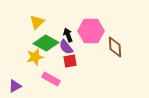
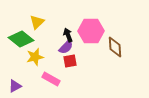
green diamond: moved 25 px left, 4 px up; rotated 10 degrees clockwise
purple semicircle: rotated 98 degrees counterclockwise
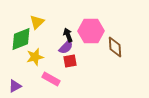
green diamond: rotated 60 degrees counterclockwise
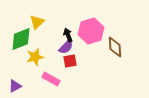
pink hexagon: rotated 15 degrees counterclockwise
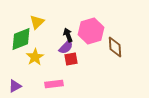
yellow star: rotated 18 degrees counterclockwise
red square: moved 1 px right, 2 px up
pink rectangle: moved 3 px right, 5 px down; rotated 36 degrees counterclockwise
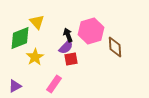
yellow triangle: rotated 28 degrees counterclockwise
green diamond: moved 1 px left, 1 px up
pink rectangle: rotated 48 degrees counterclockwise
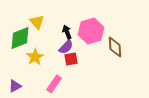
black arrow: moved 1 px left, 3 px up
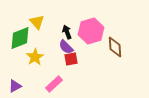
purple semicircle: rotated 91 degrees clockwise
pink rectangle: rotated 12 degrees clockwise
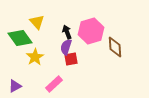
green diamond: rotated 75 degrees clockwise
purple semicircle: rotated 63 degrees clockwise
